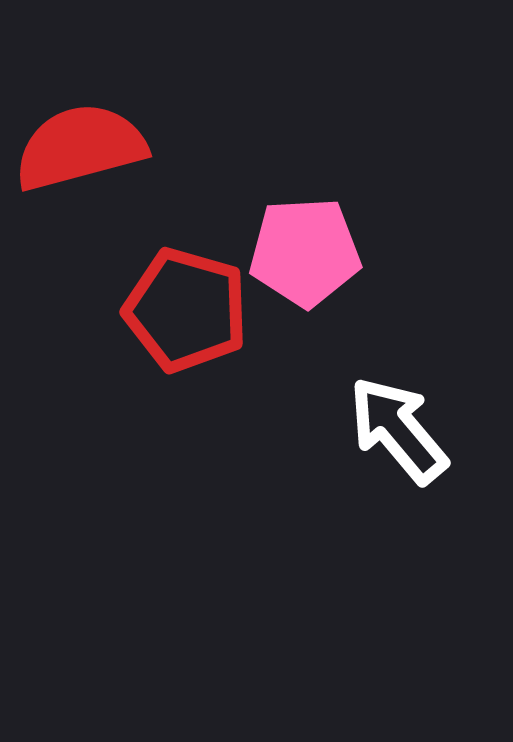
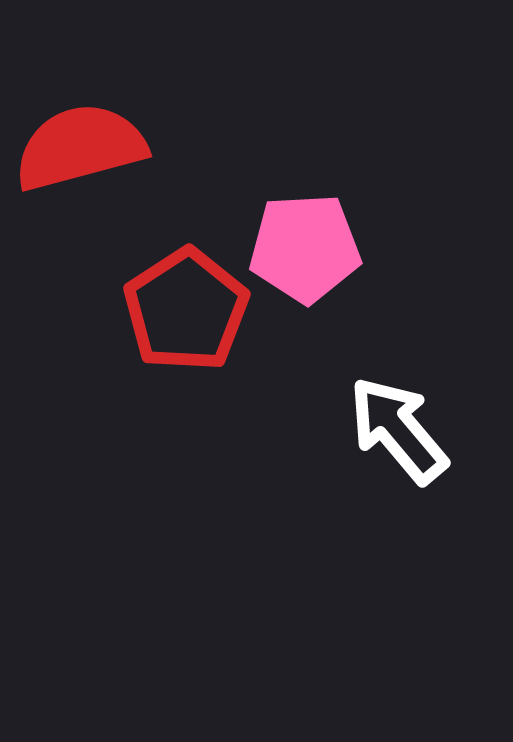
pink pentagon: moved 4 px up
red pentagon: rotated 23 degrees clockwise
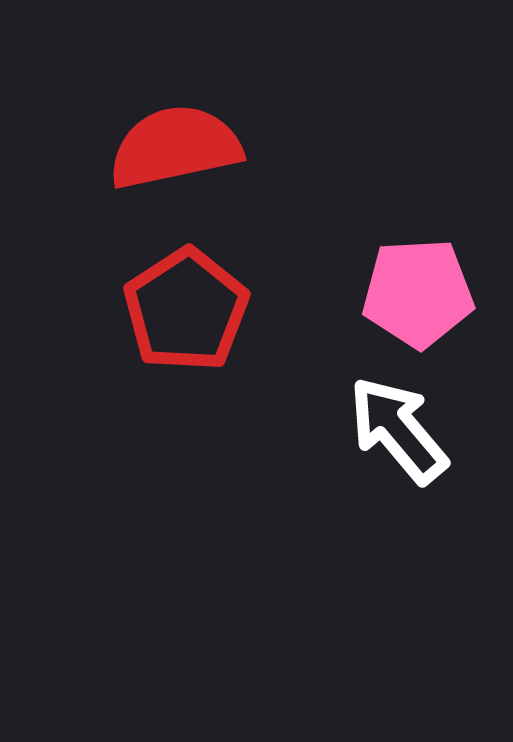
red semicircle: moved 95 px right; rotated 3 degrees clockwise
pink pentagon: moved 113 px right, 45 px down
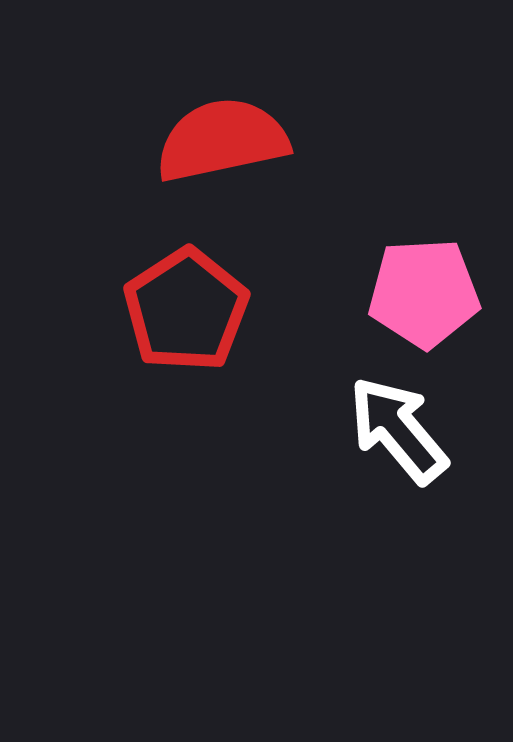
red semicircle: moved 47 px right, 7 px up
pink pentagon: moved 6 px right
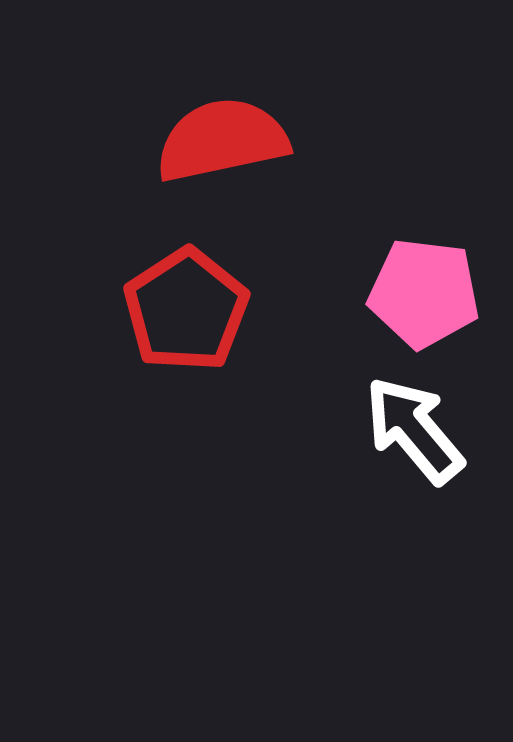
pink pentagon: rotated 10 degrees clockwise
white arrow: moved 16 px right
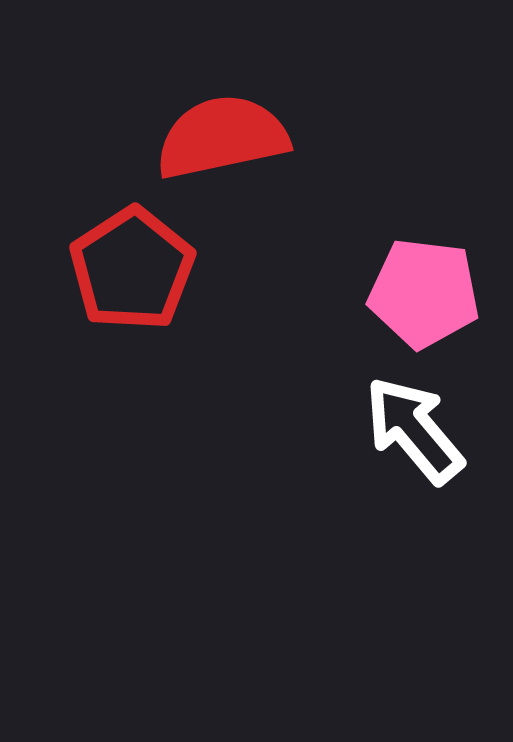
red semicircle: moved 3 px up
red pentagon: moved 54 px left, 41 px up
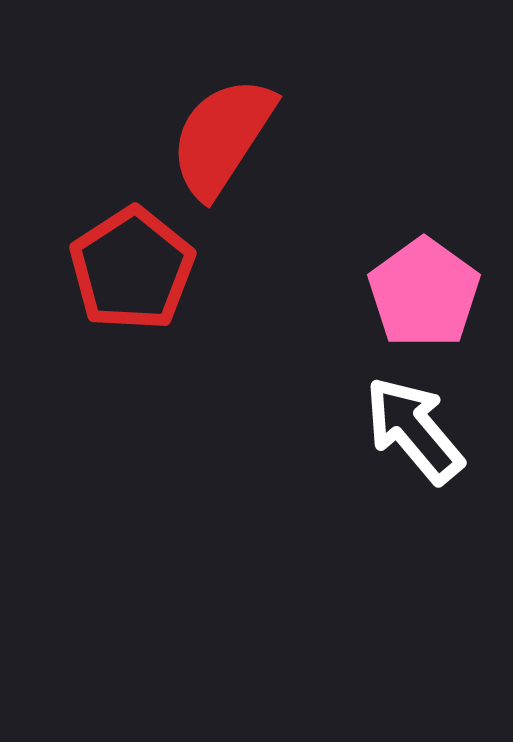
red semicircle: rotated 45 degrees counterclockwise
pink pentagon: rotated 29 degrees clockwise
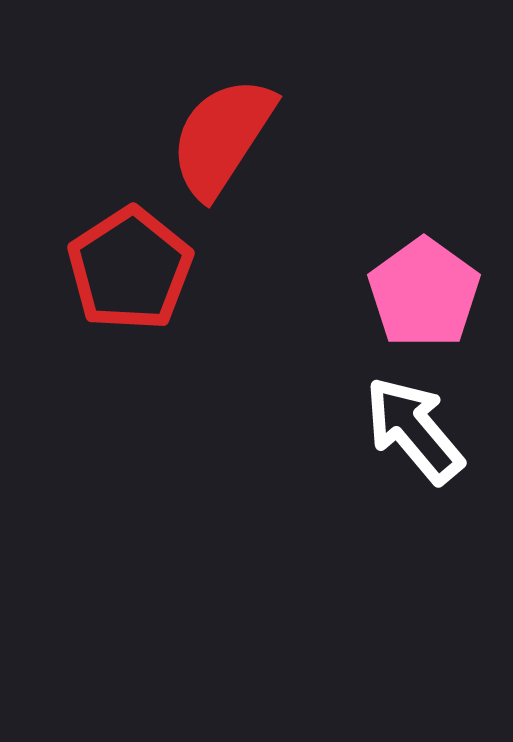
red pentagon: moved 2 px left
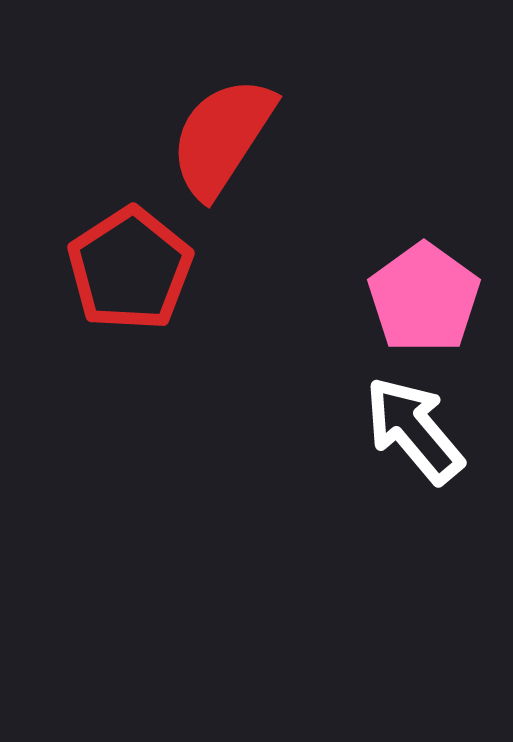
pink pentagon: moved 5 px down
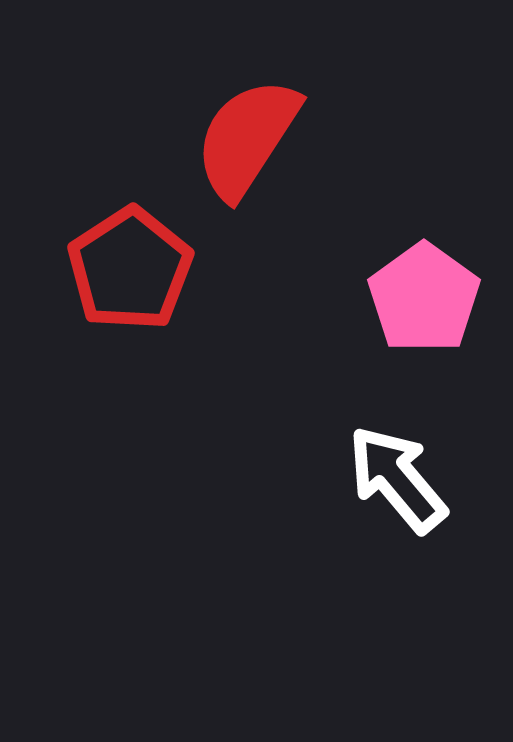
red semicircle: moved 25 px right, 1 px down
white arrow: moved 17 px left, 49 px down
